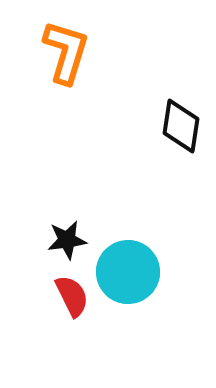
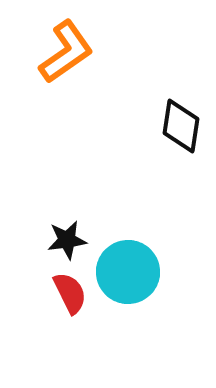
orange L-shape: rotated 38 degrees clockwise
red semicircle: moved 2 px left, 3 px up
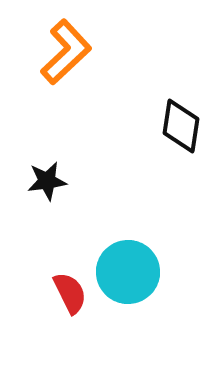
orange L-shape: rotated 8 degrees counterclockwise
black star: moved 20 px left, 59 px up
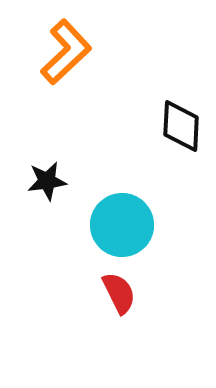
black diamond: rotated 6 degrees counterclockwise
cyan circle: moved 6 px left, 47 px up
red semicircle: moved 49 px right
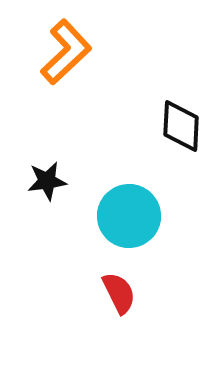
cyan circle: moved 7 px right, 9 px up
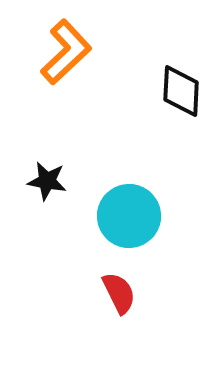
black diamond: moved 35 px up
black star: rotated 18 degrees clockwise
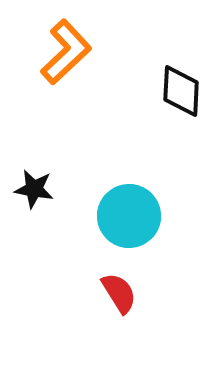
black star: moved 13 px left, 8 px down
red semicircle: rotated 6 degrees counterclockwise
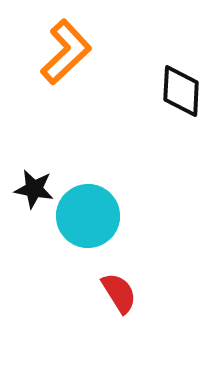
cyan circle: moved 41 px left
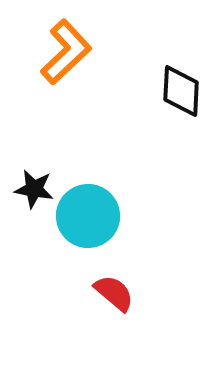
red semicircle: moved 5 px left; rotated 18 degrees counterclockwise
